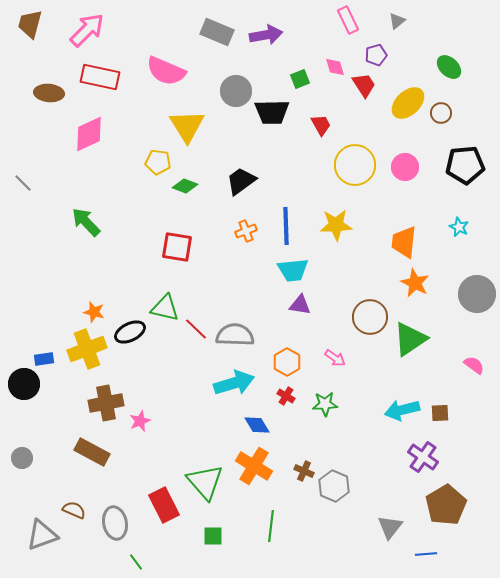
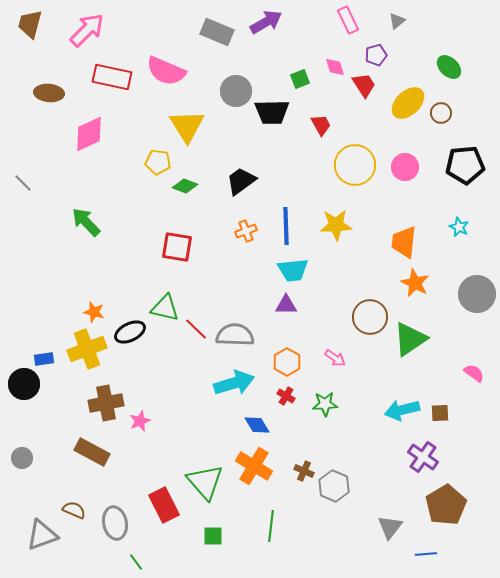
purple arrow at (266, 35): moved 13 px up; rotated 20 degrees counterclockwise
red rectangle at (100, 77): moved 12 px right
purple triangle at (300, 305): moved 14 px left; rotated 10 degrees counterclockwise
pink semicircle at (474, 365): moved 8 px down
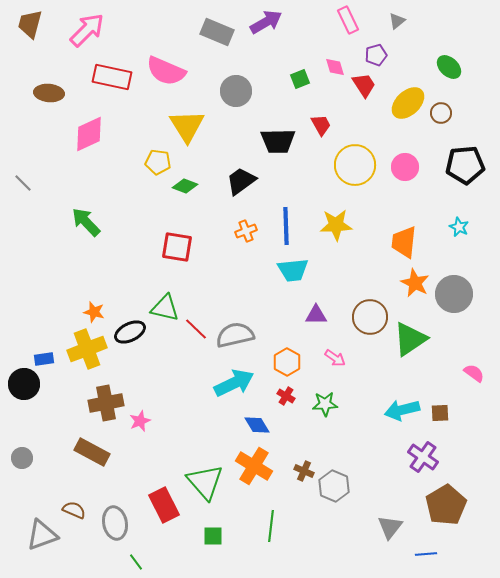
black trapezoid at (272, 112): moved 6 px right, 29 px down
gray circle at (477, 294): moved 23 px left
purple triangle at (286, 305): moved 30 px right, 10 px down
gray semicircle at (235, 335): rotated 15 degrees counterclockwise
cyan arrow at (234, 383): rotated 9 degrees counterclockwise
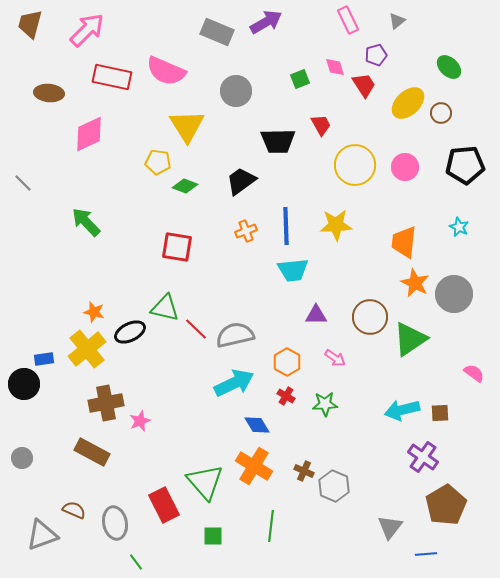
yellow cross at (87, 349): rotated 18 degrees counterclockwise
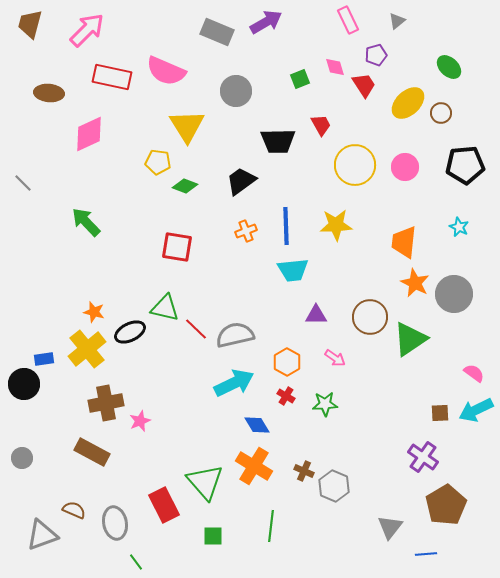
cyan arrow at (402, 410): moved 74 px right; rotated 12 degrees counterclockwise
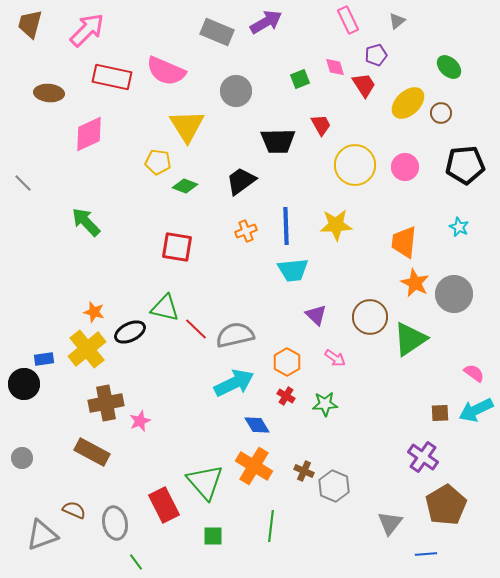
purple triangle at (316, 315): rotated 45 degrees clockwise
gray triangle at (390, 527): moved 4 px up
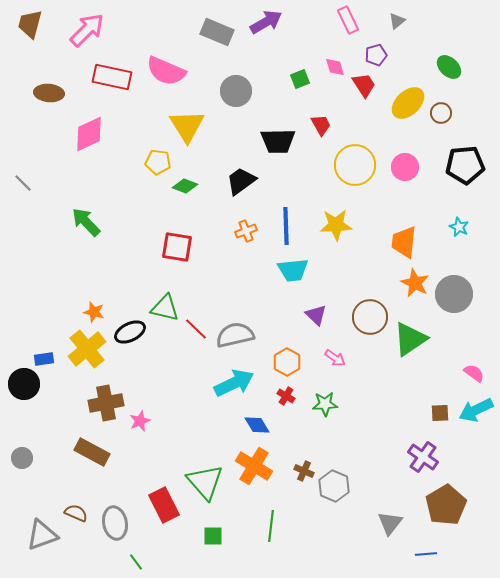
brown semicircle at (74, 510): moved 2 px right, 3 px down
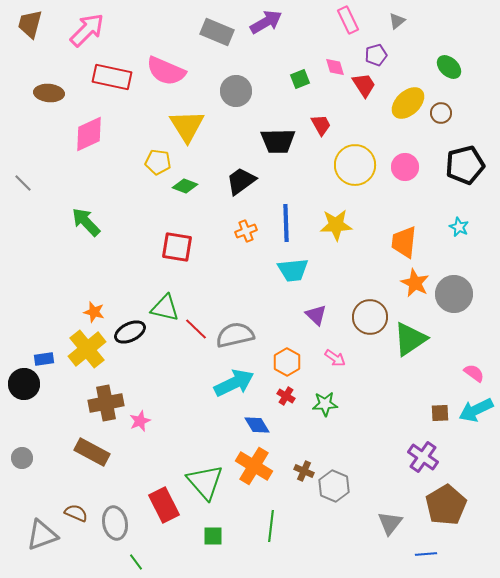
black pentagon at (465, 165): rotated 9 degrees counterclockwise
blue line at (286, 226): moved 3 px up
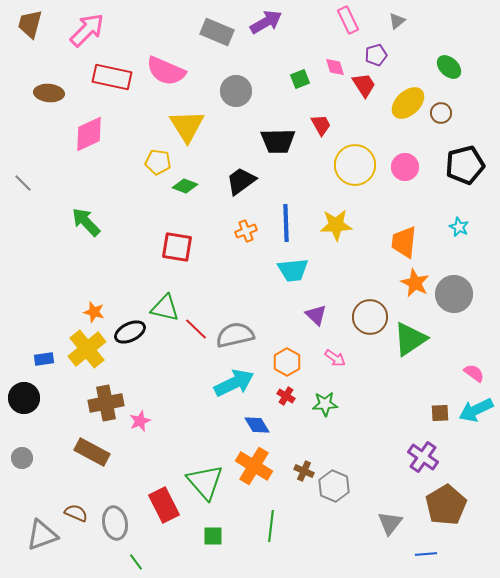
black circle at (24, 384): moved 14 px down
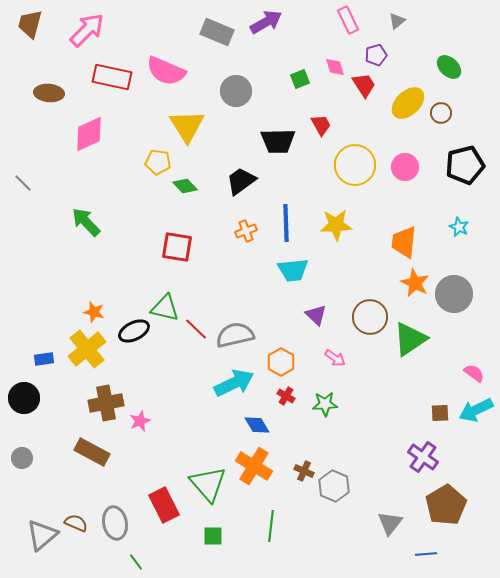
green diamond at (185, 186): rotated 25 degrees clockwise
black ellipse at (130, 332): moved 4 px right, 1 px up
orange hexagon at (287, 362): moved 6 px left
green triangle at (205, 482): moved 3 px right, 2 px down
brown semicircle at (76, 513): moved 10 px down
gray triangle at (42, 535): rotated 20 degrees counterclockwise
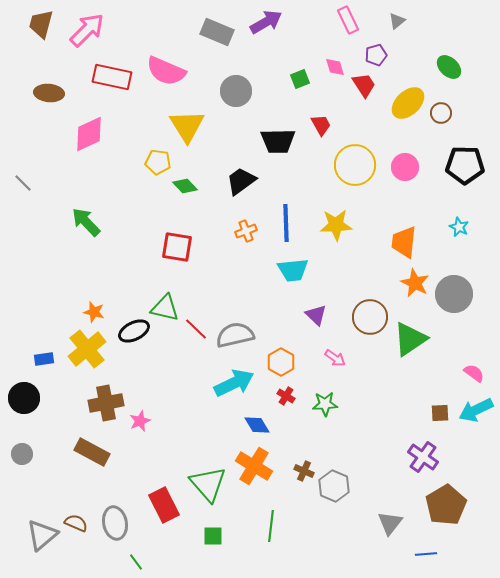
brown trapezoid at (30, 24): moved 11 px right
black pentagon at (465, 165): rotated 15 degrees clockwise
gray circle at (22, 458): moved 4 px up
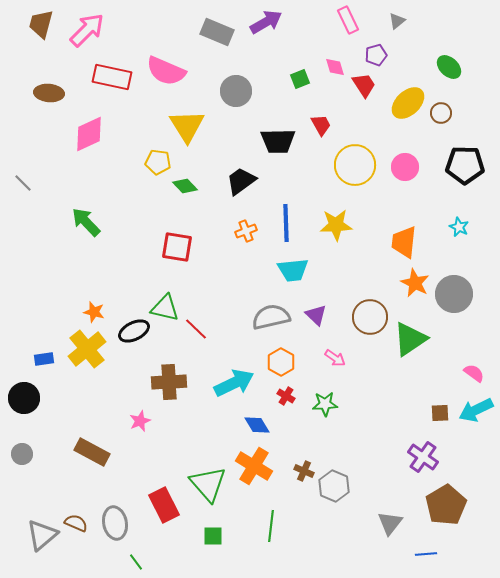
gray semicircle at (235, 335): moved 36 px right, 18 px up
brown cross at (106, 403): moved 63 px right, 21 px up; rotated 8 degrees clockwise
